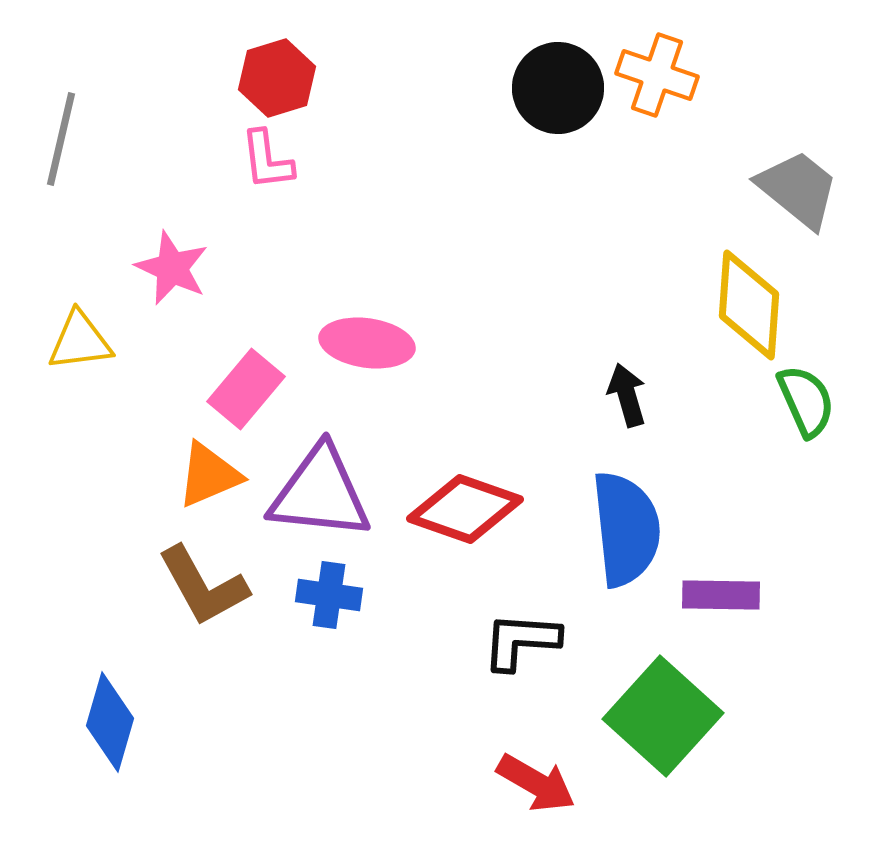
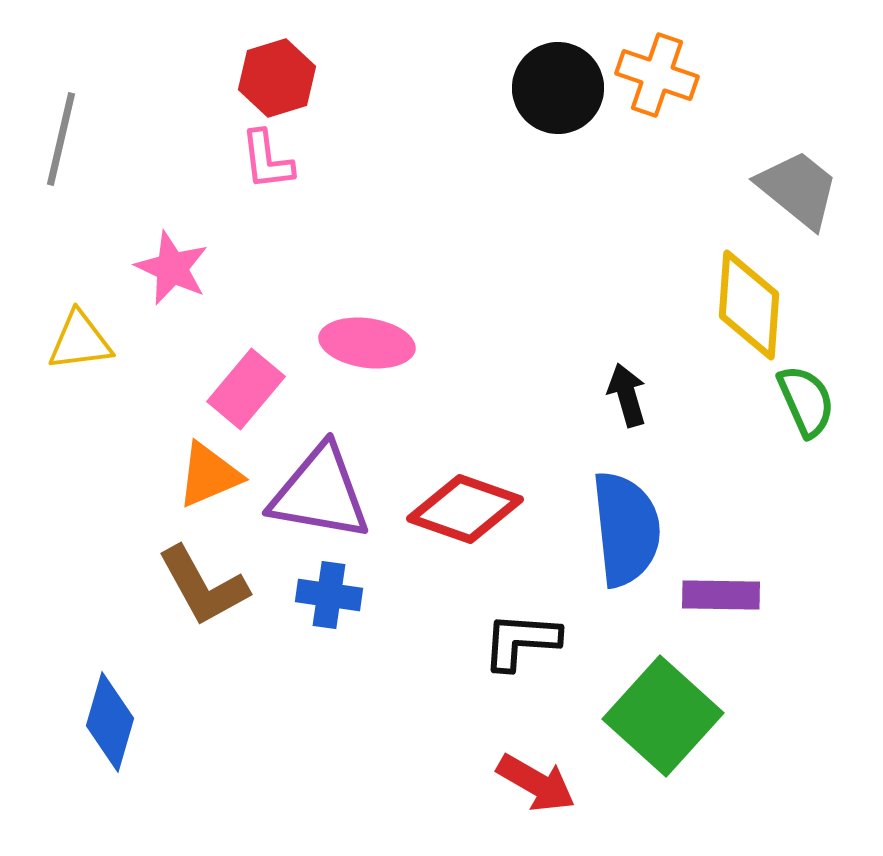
purple triangle: rotated 4 degrees clockwise
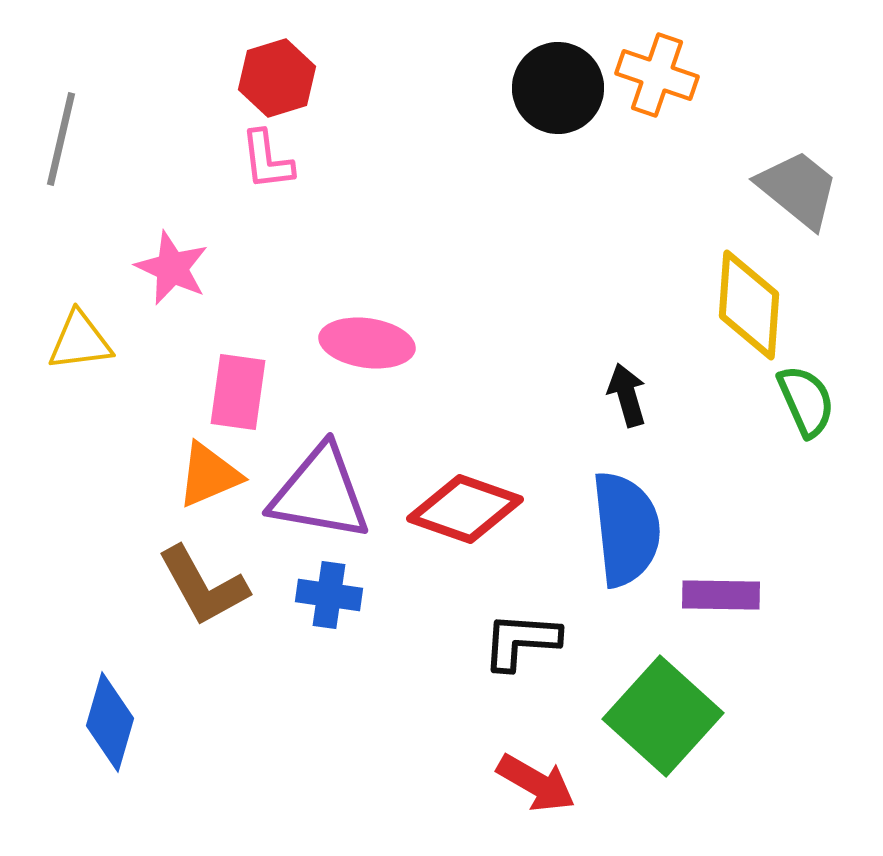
pink rectangle: moved 8 px left, 3 px down; rotated 32 degrees counterclockwise
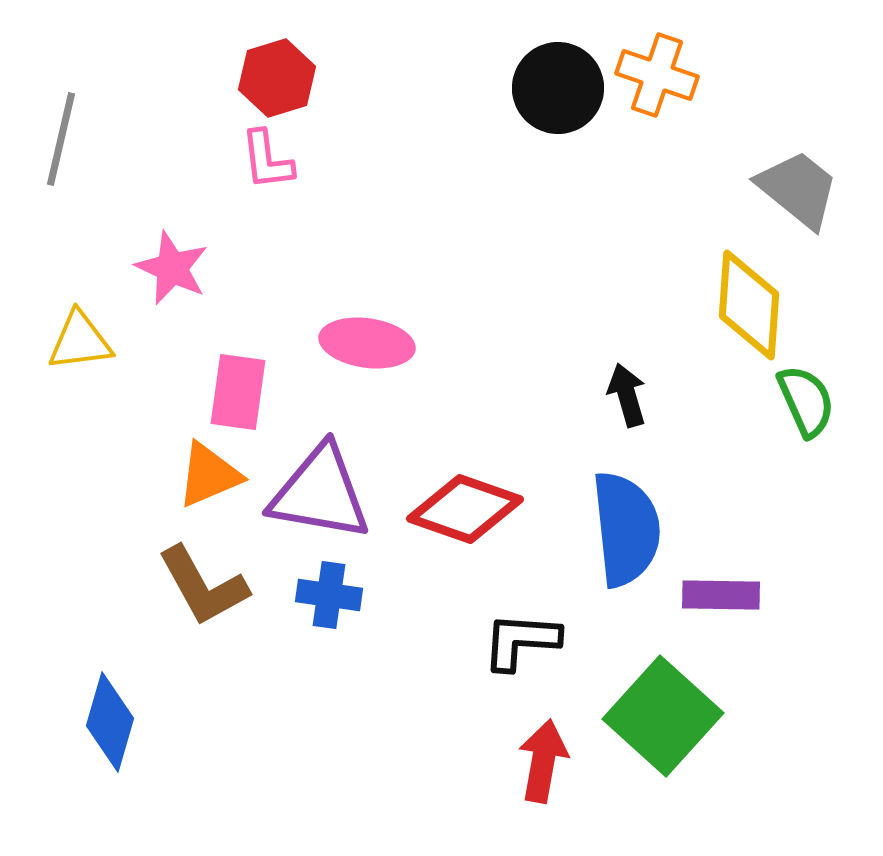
red arrow: moved 7 px right, 22 px up; rotated 110 degrees counterclockwise
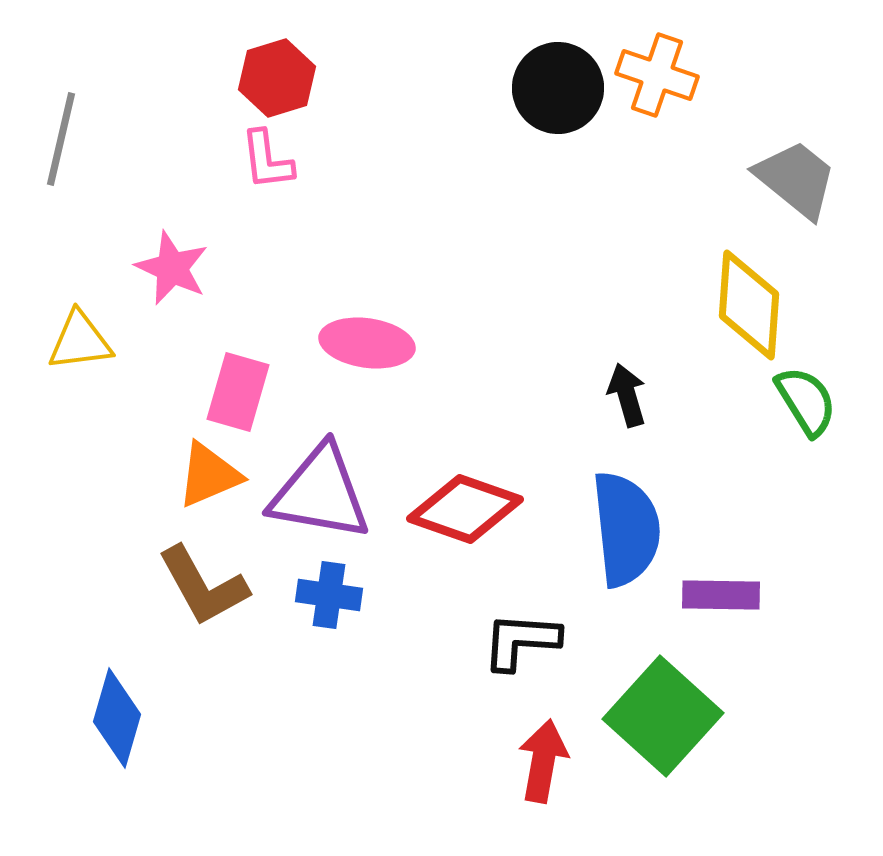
gray trapezoid: moved 2 px left, 10 px up
pink rectangle: rotated 8 degrees clockwise
green semicircle: rotated 8 degrees counterclockwise
blue diamond: moved 7 px right, 4 px up
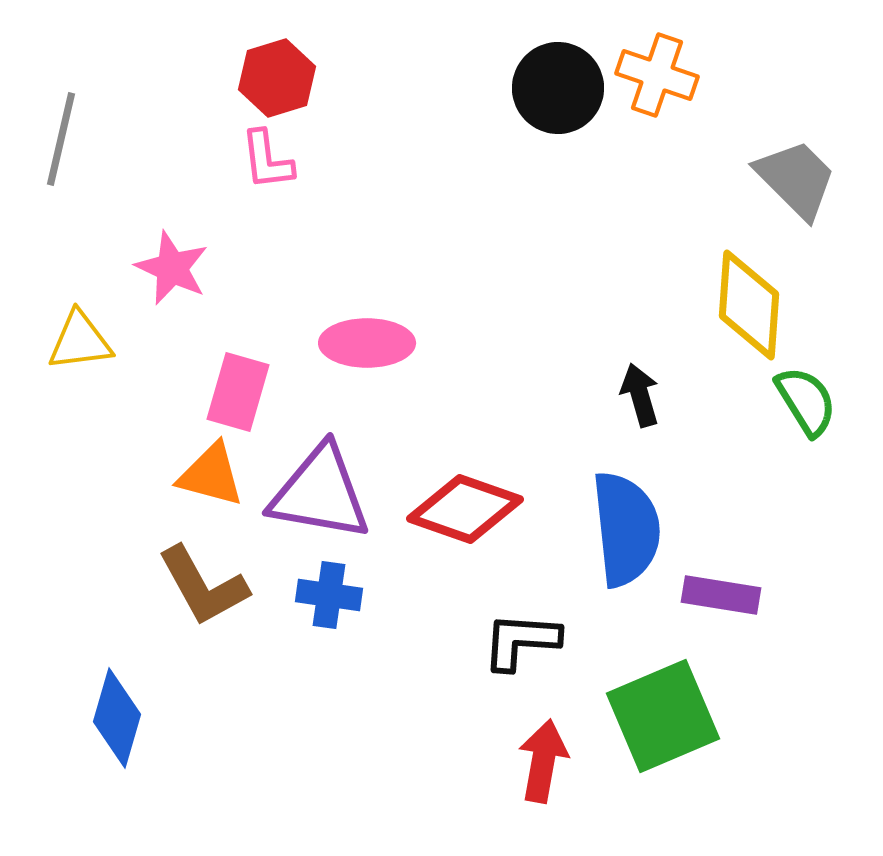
gray trapezoid: rotated 6 degrees clockwise
pink ellipse: rotated 8 degrees counterclockwise
black arrow: moved 13 px right
orange triangle: moved 2 px right; rotated 38 degrees clockwise
purple rectangle: rotated 8 degrees clockwise
green square: rotated 25 degrees clockwise
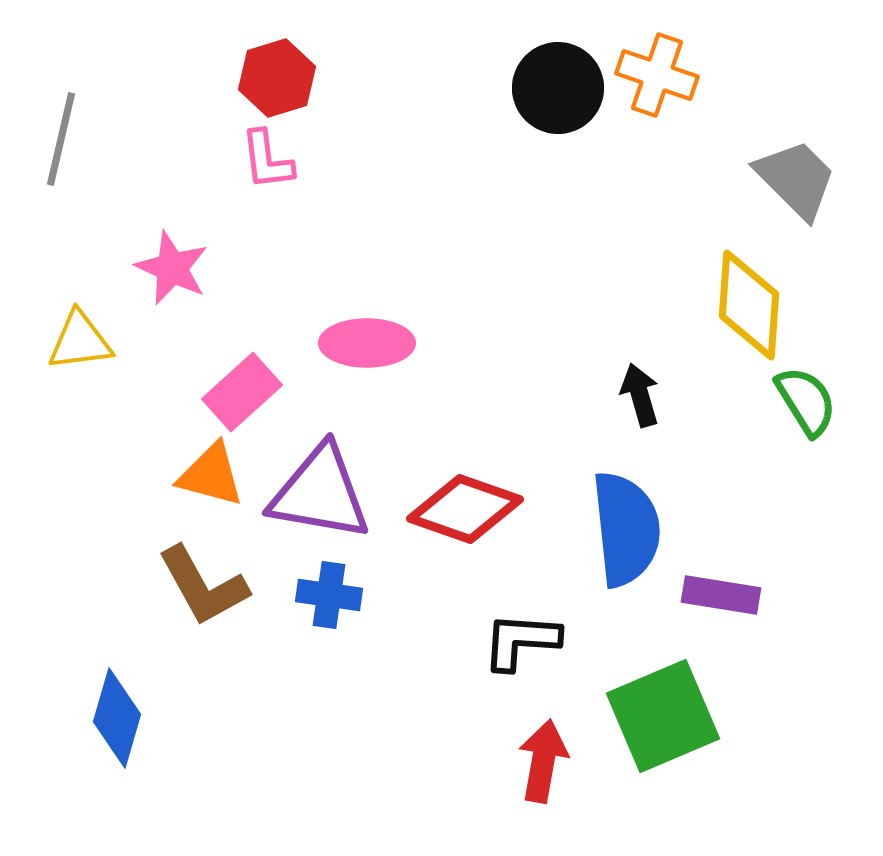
pink rectangle: moved 4 px right; rotated 32 degrees clockwise
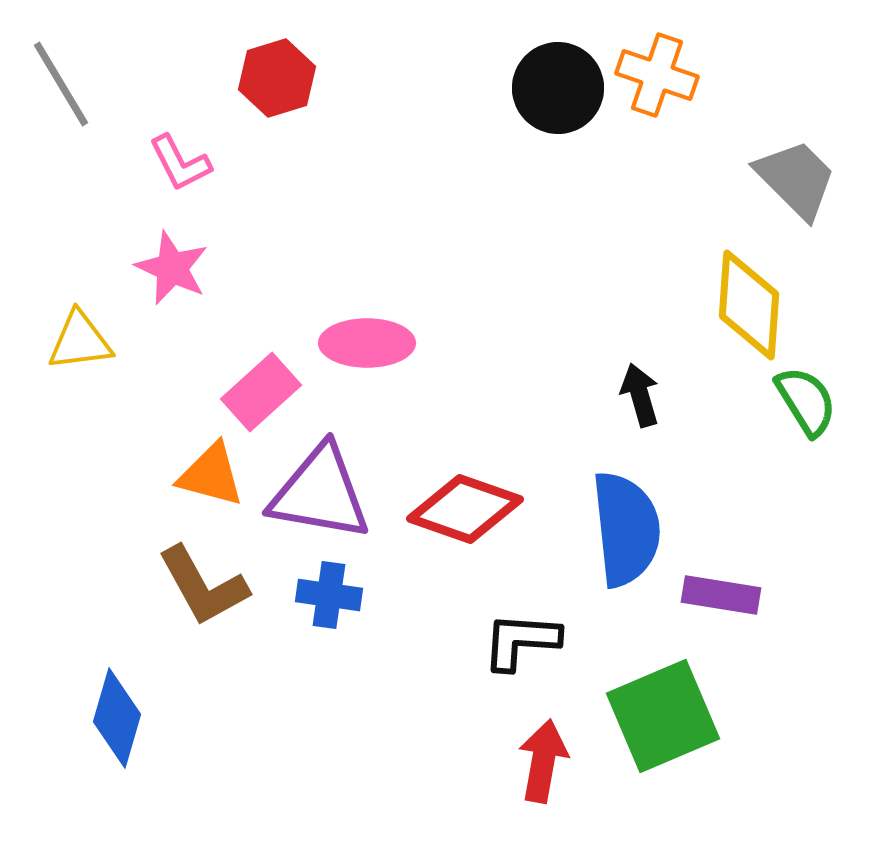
gray line: moved 55 px up; rotated 44 degrees counterclockwise
pink L-shape: moved 87 px left, 3 px down; rotated 20 degrees counterclockwise
pink rectangle: moved 19 px right
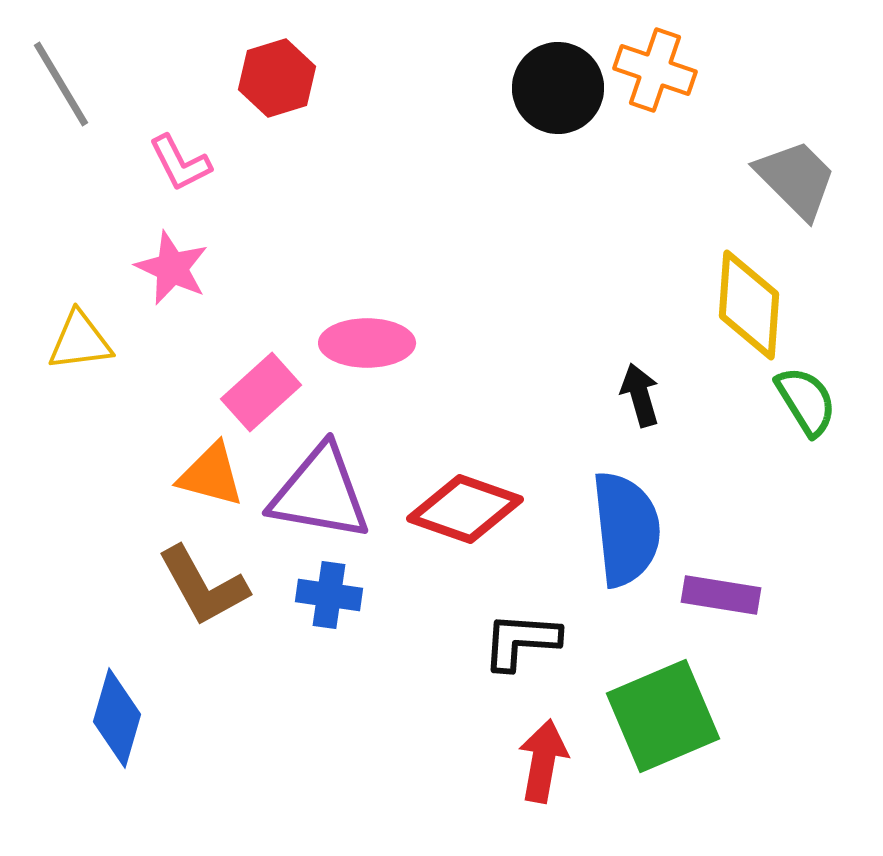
orange cross: moved 2 px left, 5 px up
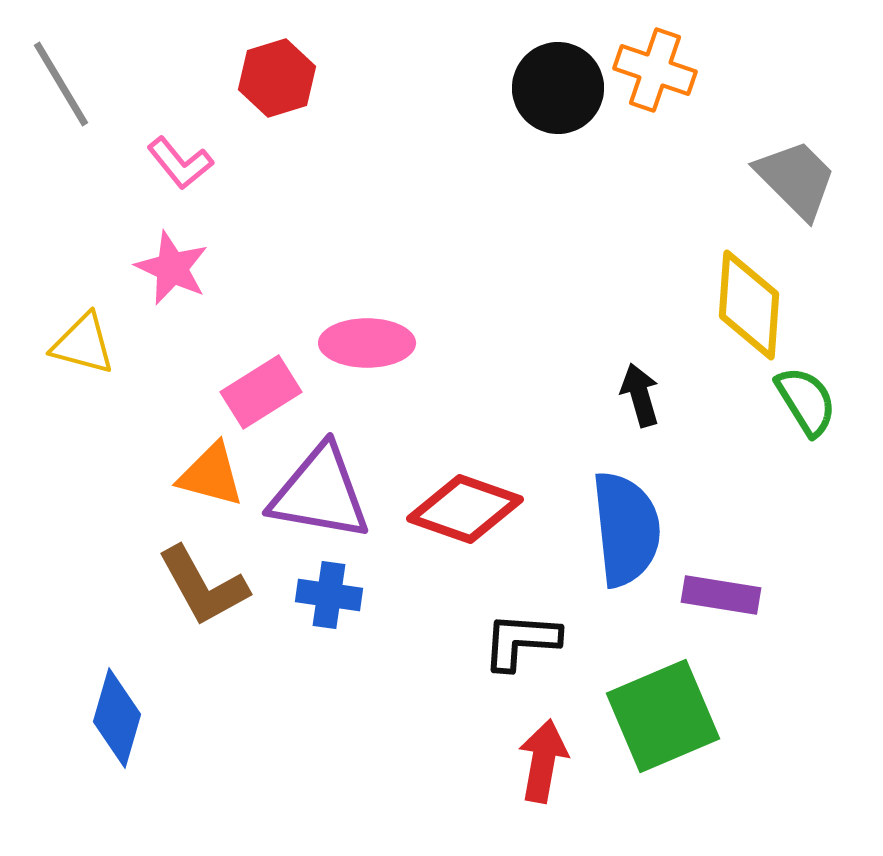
pink L-shape: rotated 12 degrees counterclockwise
yellow triangle: moved 3 px right, 3 px down; rotated 22 degrees clockwise
pink rectangle: rotated 10 degrees clockwise
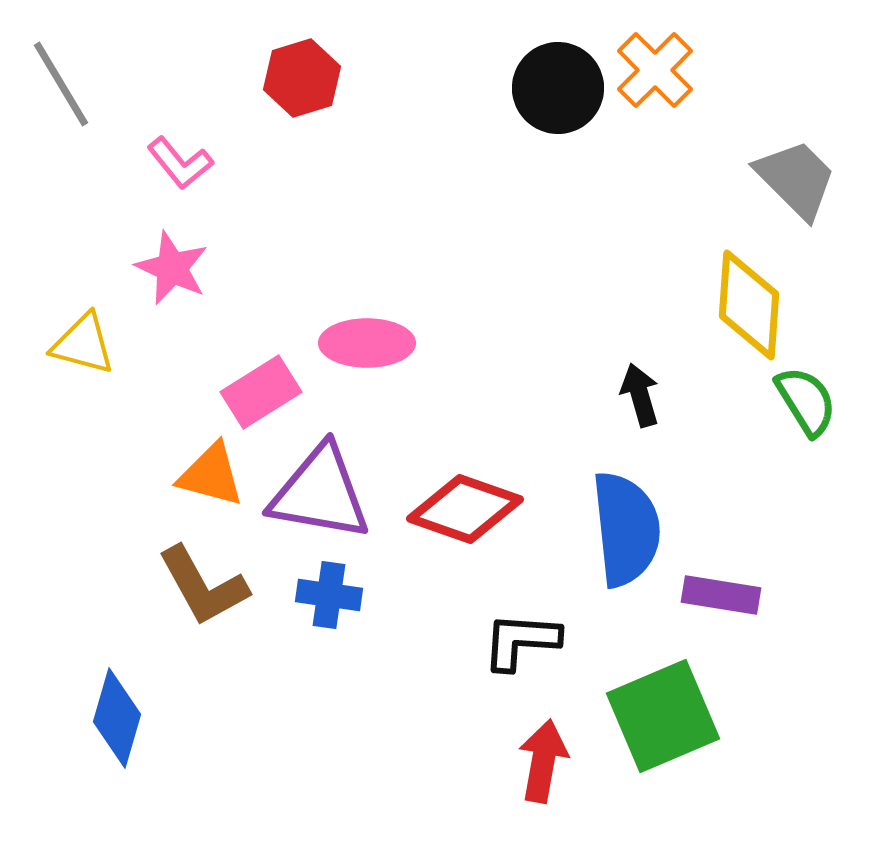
orange cross: rotated 26 degrees clockwise
red hexagon: moved 25 px right
